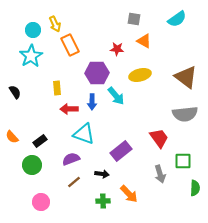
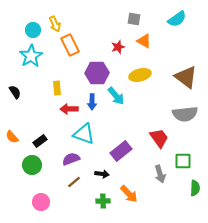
red star: moved 1 px right, 2 px up; rotated 24 degrees counterclockwise
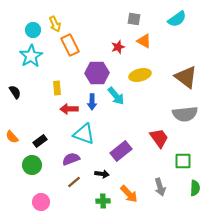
gray arrow: moved 13 px down
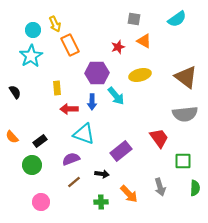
green cross: moved 2 px left, 1 px down
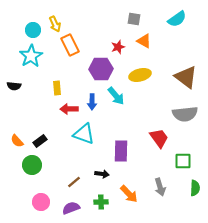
purple hexagon: moved 4 px right, 4 px up
black semicircle: moved 1 px left, 6 px up; rotated 128 degrees clockwise
orange semicircle: moved 5 px right, 4 px down
purple rectangle: rotated 50 degrees counterclockwise
purple semicircle: moved 49 px down
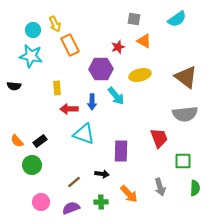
cyan star: rotated 30 degrees counterclockwise
red trapezoid: rotated 15 degrees clockwise
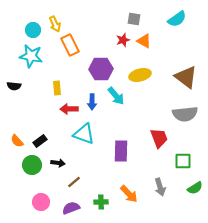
red star: moved 5 px right, 7 px up
black arrow: moved 44 px left, 11 px up
green semicircle: rotated 56 degrees clockwise
